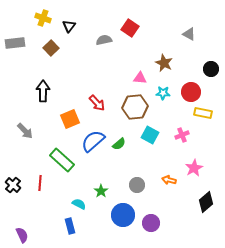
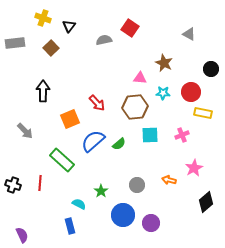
cyan square: rotated 30 degrees counterclockwise
black cross: rotated 21 degrees counterclockwise
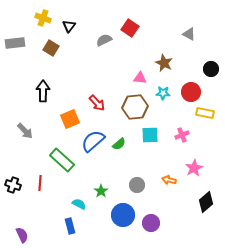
gray semicircle: rotated 14 degrees counterclockwise
brown square: rotated 14 degrees counterclockwise
yellow rectangle: moved 2 px right
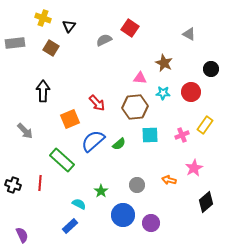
yellow rectangle: moved 12 px down; rotated 66 degrees counterclockwise
blue rectangle: rotated 63 degrees clockwise
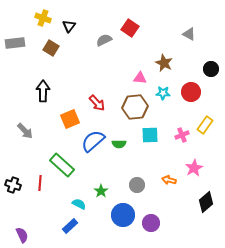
green semicircle: rotated 40 degrees clockwise
green rectangle: moved 5 px down
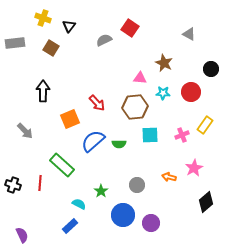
orange arrow: moved 3 px up
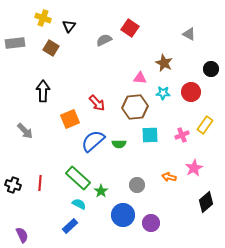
green rectangle: moved 16 px right, 13 px down
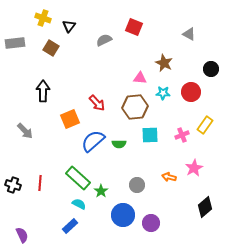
red square: moved 4 px right, 1 px up; rotated 12 degrees counterclockwise
black diamond: moved 1 px left, 5 px down
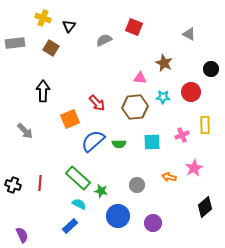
cyan star: moved 4 px down
yellow rectangle: rotated 36 degrees counterclockwise
cyan square: moved 2 px right, 7 px down
green star: rotated 24 degrees counterclockwise
blue circle: moved 5 px left, 1 px down
purple circle: moved 2 px right
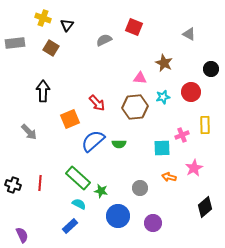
black triangle: moved 2 px left, 1 px up
cyan star: rotated 16 degrees counterclockwise
gray arrow: moved 4 px right, 1 px down
cyan square: moved 10 px right, 6 px down
gray circle: moved 3 px right, 3 px down
